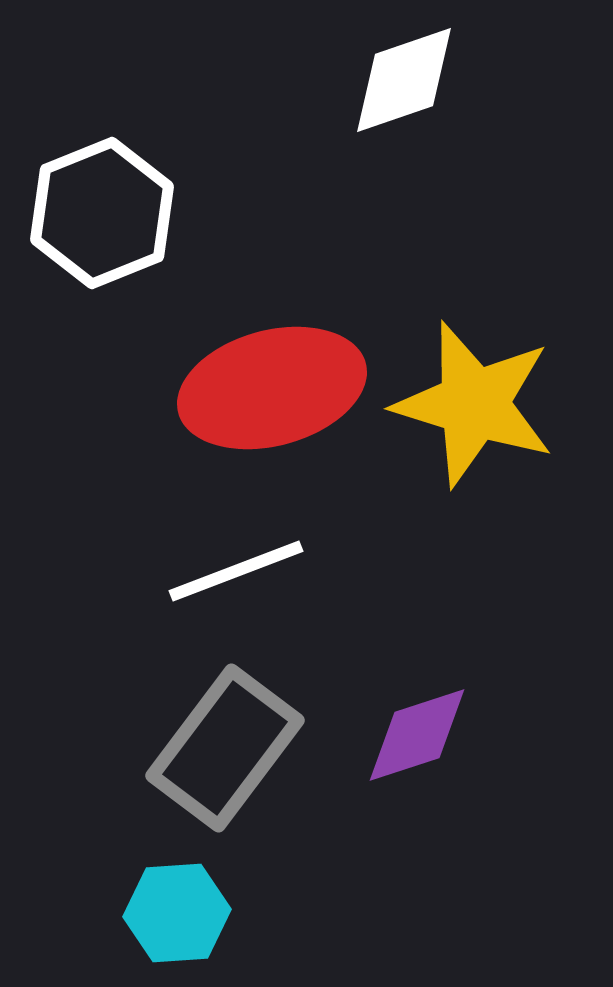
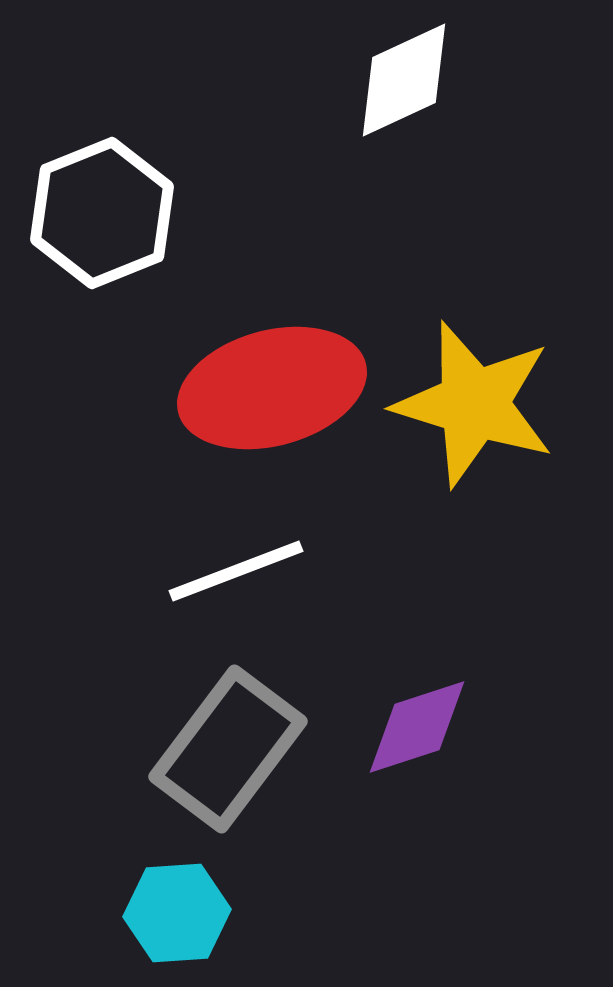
white diamond: rotated 6 degrees counterclockwise
purple diamond: moved 8 px up
gray rectangle: moved 3 px right, 1 px down
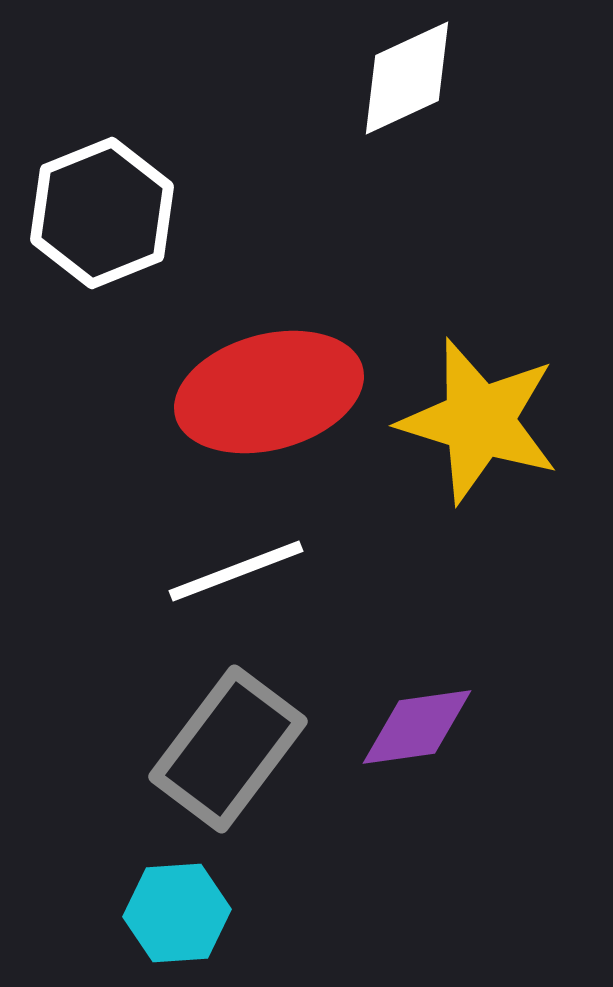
white diamond: moved 3 px right, 2 px up
red ellipse: moved 3 px left, 4 px down
yellow star: moved 5 px right, 17 px down
purple diamond: rotated 10 degrees clockwise
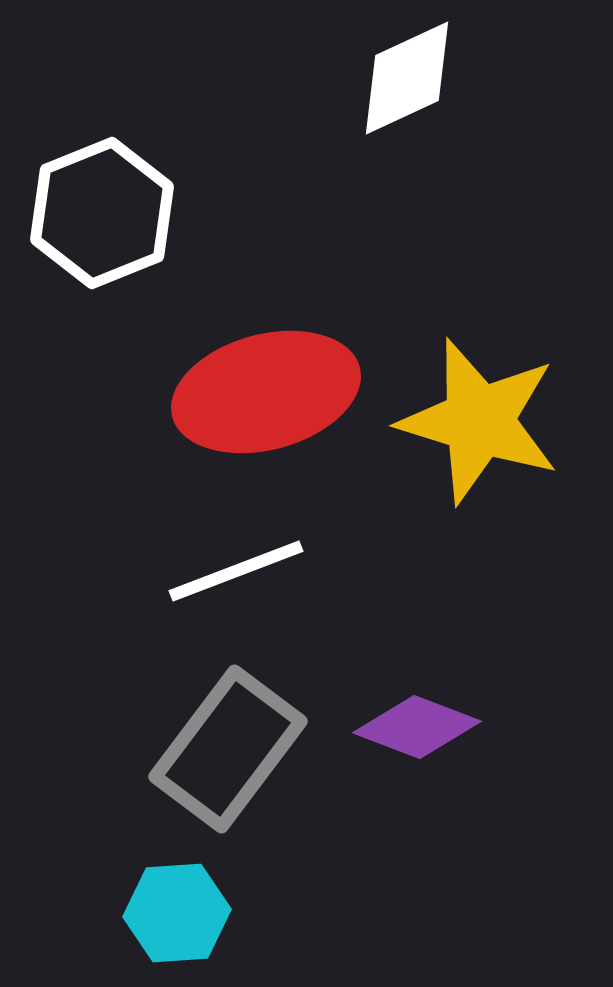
red ellipse: moved 3 px left
purple diamond: rotated 29 degrees clockwise
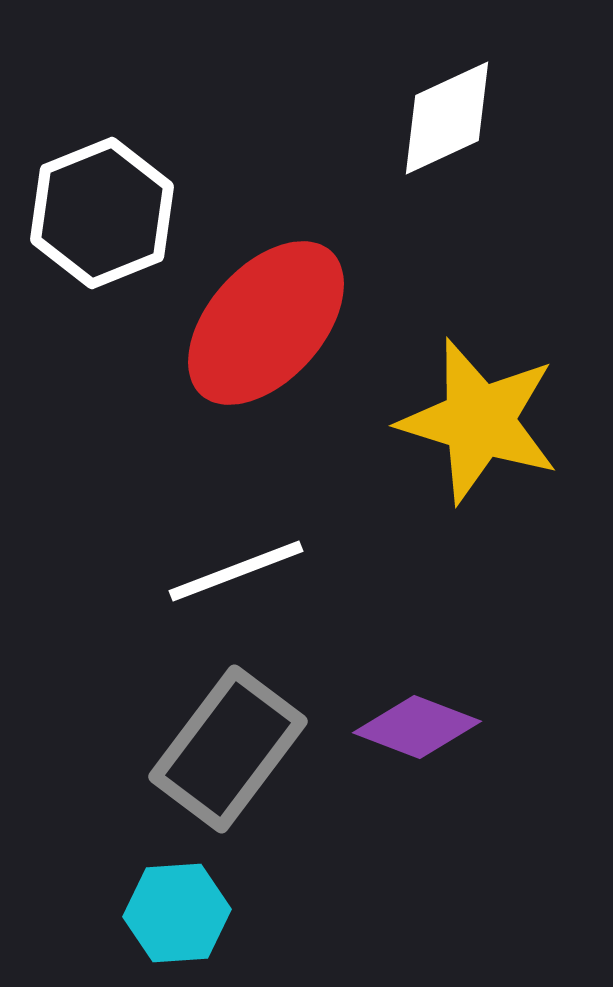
white diamond: moved 40 px right, 40 px down
red ellipse: moved 69 px up; rotated 33 degrees counterclockwise
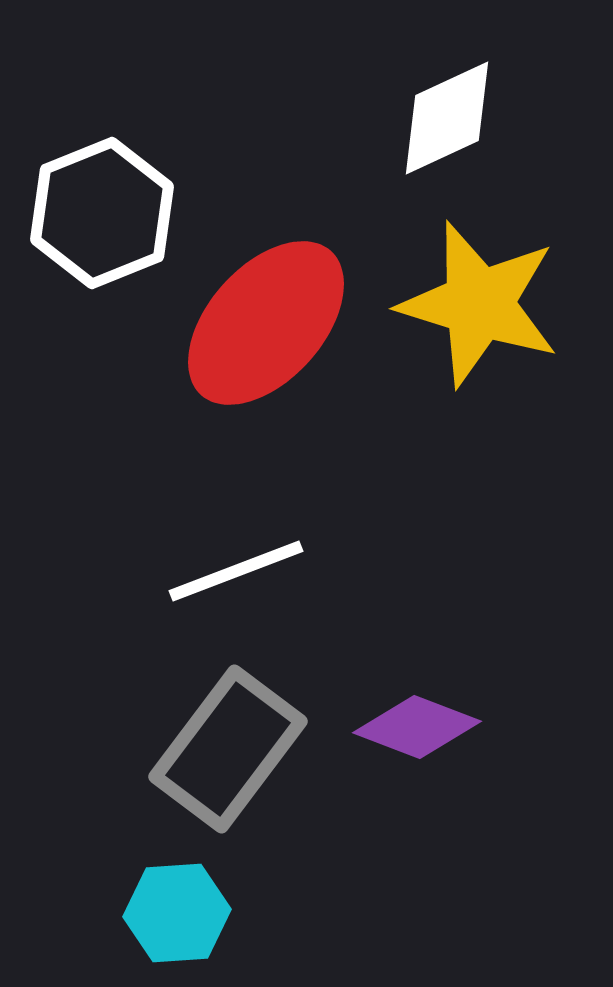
yellow star: moved 117 px up
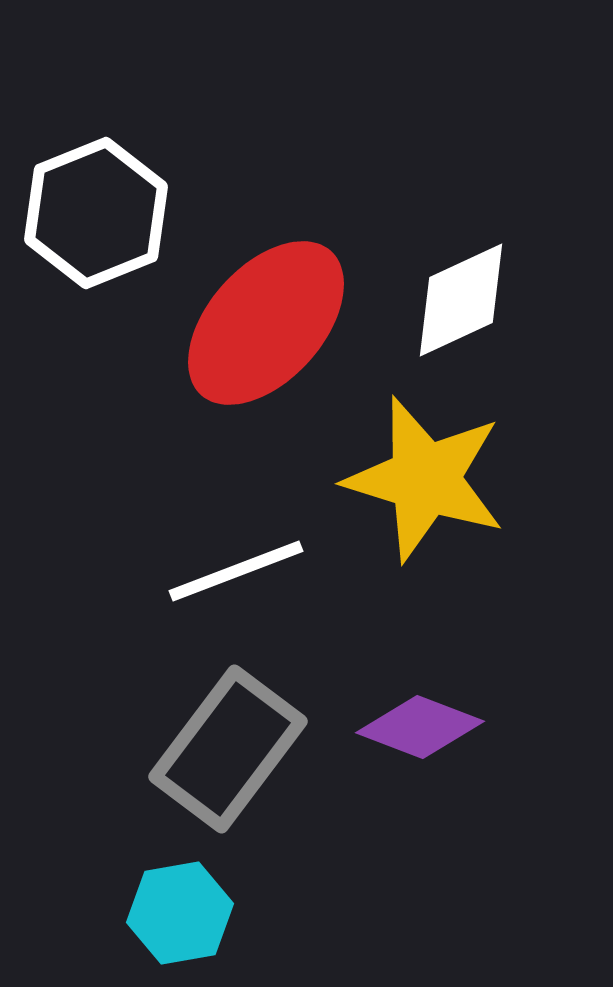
white diamond: moved 14 px right, 182 px down
white hexagon: moved 6 px left
yellow star: moved 54 px left, 175 px down
purple diamond: moved 3 px right
cyan hexagon: moved 3 px right; rotated 6 degrees counterclockwise
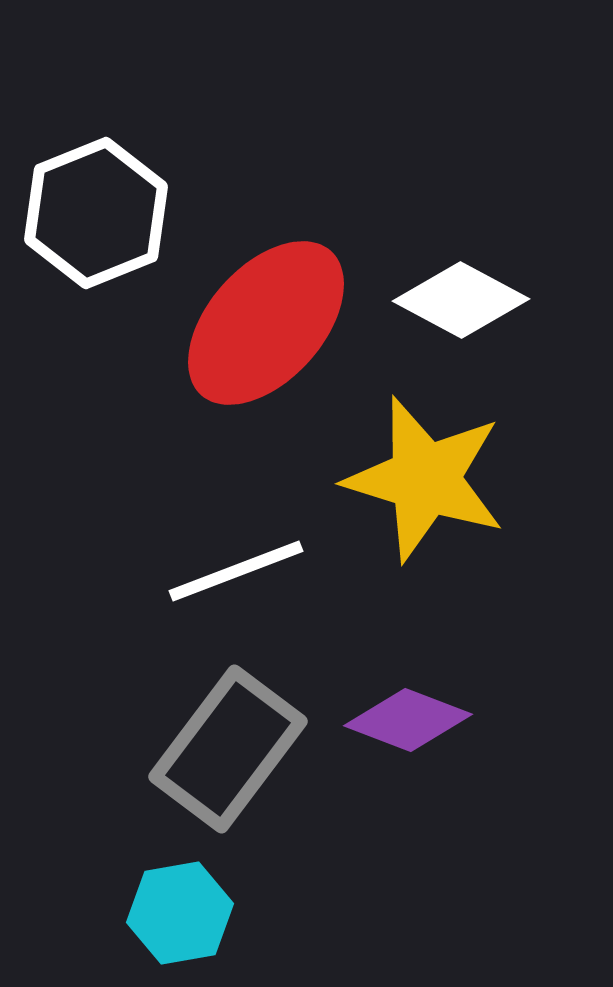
white diamond: rotated 53 degrees clockwise
purple diamond: moved 12 px left, 7 px up
